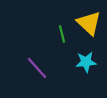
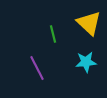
green line: moved 9 px left
purple line: rotated 15 degrees clockwise
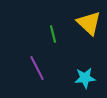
cyan star: moved 1 px left, 16 px down
